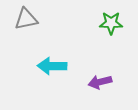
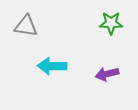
gray triangle: moved 7 px down; rotated 20 degrees clockwise
purple arrow: moved 7 px right, 8 px up
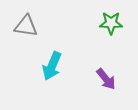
cyan arrow: rotated 68 degrees counterclockwise
purple arrow: moved 1 px left, 5 px down; rotated 115 degrees counterclockwise
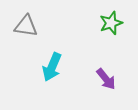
green star: rotated 20 degrees counterclockwise
cyan arrow: moved 1 px down
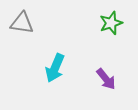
gray triangle: moved 4 px left, 3 px up
cyan arrow: moved 3 px right, 1 px down
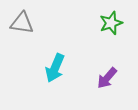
purple arrow: moved 1 px right, 1 px up; rotated 80 degrees clockwise
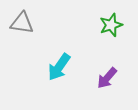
green star: moved 2 px down
cyan arrow: moved 4 px right, 1 px up; rotated 12 degrees clockwise
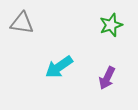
cyan arrow: rotated 20 degrees clockwise
purple arrow: rotated 15 degrees counterclockwise
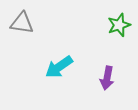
green star: moved 8 px right
purple arrow: rotated 15 degrees counterclockwise
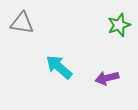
cyan arrow: rotated 76 degrees clockwise
purple arrow: rotated 65 degrees clockwise
